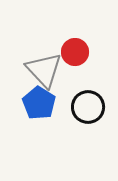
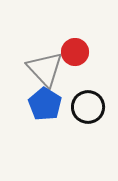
gray triangle: moved 1 px right, 1 px up
blue pentagon: moved 6 px right, 1 px down
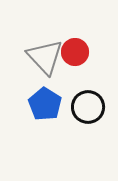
gray triangle: moved 12 px up
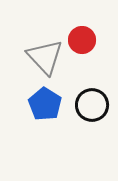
red circle: moved 7 px right, 12 px up
black circle: moved 4 px right, 2 px up
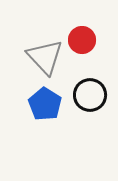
black circle: moved 2 px left, 10 px up
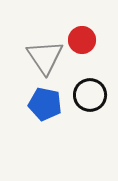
gray triangle: rotated 9 degrees clockwise
blue pentagon: rotated 20 degrees counterclockwise
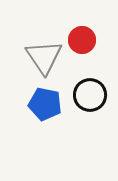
gray triangle: moved 1 px left
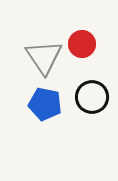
red circle: moved 4 px down
black circle: moved 2 px right, 2 px down
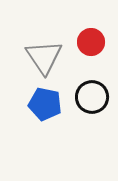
red circle: moved 9 px right, 2 px up
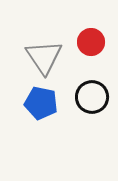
blue pentagon: moved 4 px left, 1 px up
